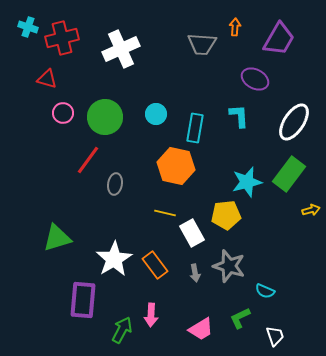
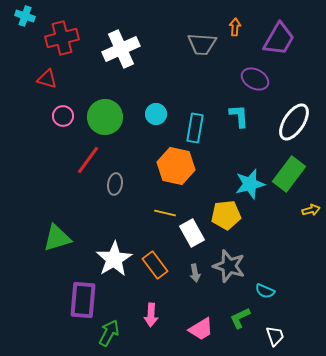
cyan cross: moved 3 px left, 11 px up
pink circle: moved 3 px down
cyan star: moved 3 px right, 2 px down
green arrow: moved 13 px left, 3 px down
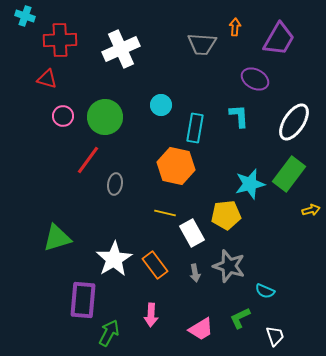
red cross: moved 2 px left, 2 px down; rotated 12 degrees clockwise
cyan circle: moved 5 px right, 9 px up
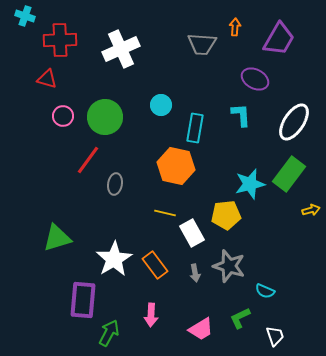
cyan L-shape: moved 2 px right, 1 px up
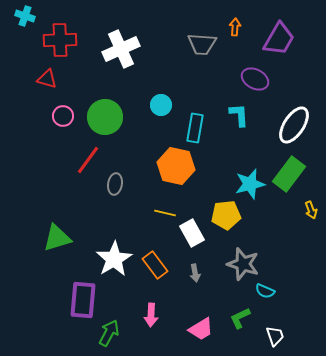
cyan L-shape: moved 2 px left
white ellipse: moved 3 px down
yellow arrow: rotated 84 degrees clockwise
gray star: moved 14 px right, 2 px up
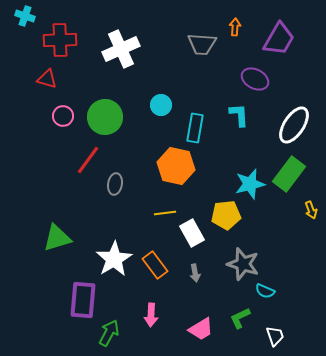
yellow line: rotated 20 degrees counterclockwise
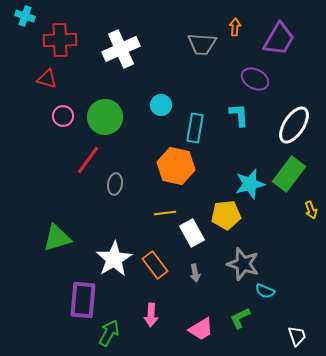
white trapezoid: moved 22 px right
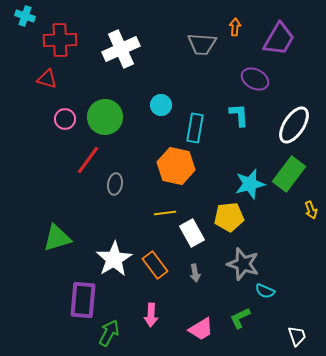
pink circle: moved 2 px right, 3 px down
yellow pentagon: moved 3 px right, 2 px down
